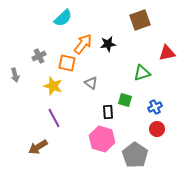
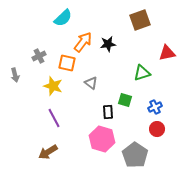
orange arrow: moved 2 px up
brown arrow: moved 10 px right, 5 px down
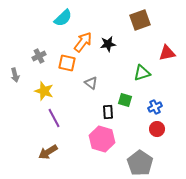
yellow star: moved 9 px left, 5 px down
gray pentagon: moved 5 px right, 8 px down
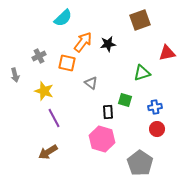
blue cross: rotated 16 degrees clockwise
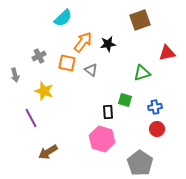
gray triangle: moved 13 px up
purple line: moved 23 px left
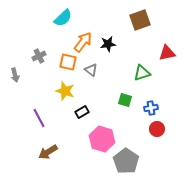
orange square: moved 1 px right, 1 px up
yellow star: moved 21 px right
blue cross: moved 4 px left, 1 px down
black rectangle: moved 26 px left; rotated 64 degrees clockwise
purple line: moved 8 px right
gray pentagon: moved 14 px left, 2 px up
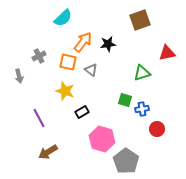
gray arrow: moved 4 px right, 1 px down
blue cross: moved 9 px left, 1 px down
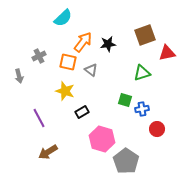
brown square: moved 5 px right, 15 px down
